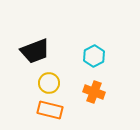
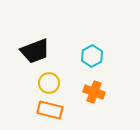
cyan hexagon: moved 2 px left
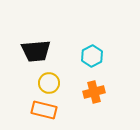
black trapezoid: moved 1 px right; rotated 16 degrees clockwise
orange cross: rotated 35 degrees counterclockwise
orange rectangle: moved 6 px left
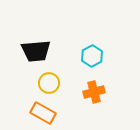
orange rectangle: moved 1 px left, 3 px down; rotated 15 degrees clockwise
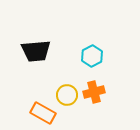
yellow circle: moved 18 px right, 12 px down
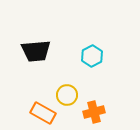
orange cross: moved 20 px down
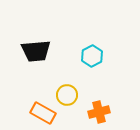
orange cross: moved 5 px right
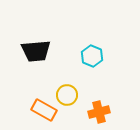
cyan hexagon: rotated 10 degrees counterclockwise
orange rectangle: moved 1 px right, 3 px up
